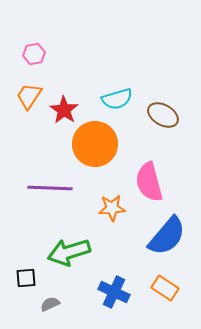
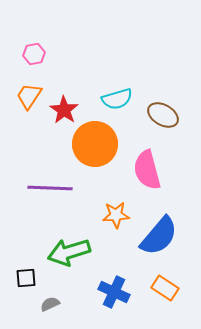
pink semicircle: moved 2 px left, 12 px up
orange star: moved 4 px right, 7 px down
blue semicircle: moved 8 px left
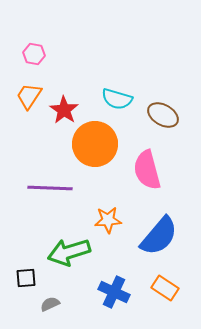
pink hexagon: rotated 20 degrees clockwise
cyan semicircle: rotated 32 degrees clockwise
orange star: moved 8 px left, 5 px down
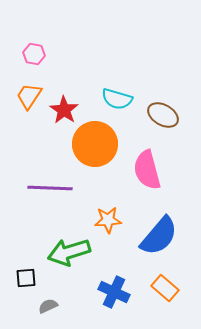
orange rectangle: rotated 8 degrees clockwise
gray semicircle: moved 2 px left, 2 px down
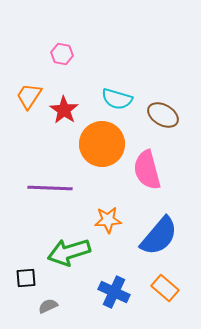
pink hexagon: moved 28 px right
orange circle: moved 7 px right
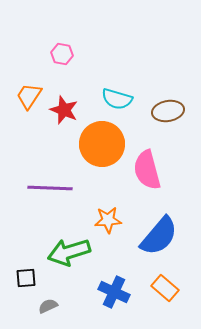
red star: rotated 12 degrees counterclockwise
brown ellipse: moved 5 px right, 4 px up; rotated 40 degrees counterclockwise
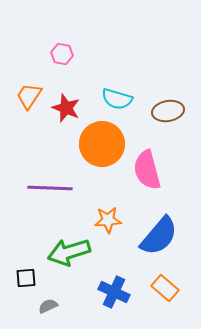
red star: moved 2 px right, 2 px up
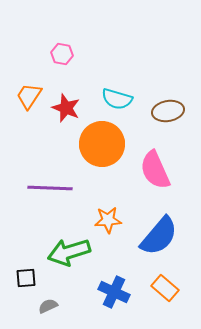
pink semicircle: moved 8 px right; rotated 9 degrees counterclockwise
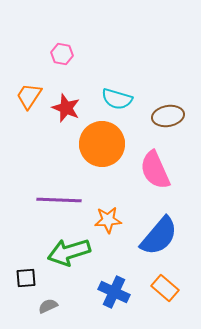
brown ellipse: moved 5 px down
purple line: moved 9 px right, 12 px down
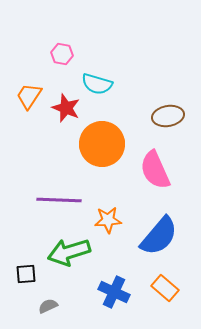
cyan semicircle: moved 20 px left, 15 px up
black square: moved 4 px up
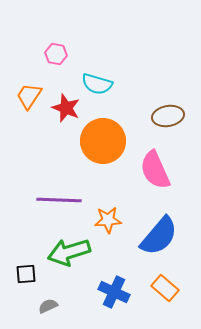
pink hexagon: moved 6 px left
orange circle: moved 1 px right, 3 px up
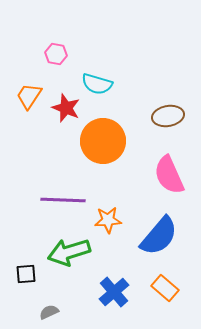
pink semicircle: moved 14 px right, 5 px down
purple line: moved 4 px right
blue cross: rotated 24 degrees clockwise
gray semicircle: moved 1 px right, 6 px down
